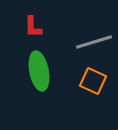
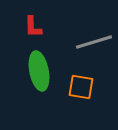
orange square: moved 12 px left, 6 px down; rotated 16 degrees counterclockwise
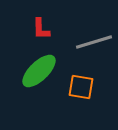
red L-shape: moved 8 px right, 2 px down
green ellipse: rotated 57 degrees clockwise
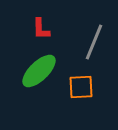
gray line: rotated 51 degrees counterclockwise
orange square: rotated 12 degrees counterclockwise
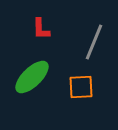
green ellipse: moved 7 px left, 6 px down
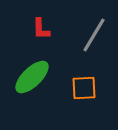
gray line: moved 7 px up; rotated 9 degrees clockwise
orange square: moved 3 px right, 1 px down
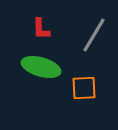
green ellipse: moved 9 px right, 10 px up; rotated 60 degrees clockwise
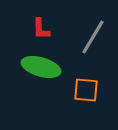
gray line: moved 1 px left, 2 px down
orange square: moved 2 px right, 2 px down; rotated 8 degrees clockwise
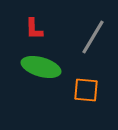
red L-shape: moved 7 px left
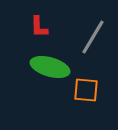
red L-shape: moved 5 px right, 2 px up
green ellipse: moved 9 px right
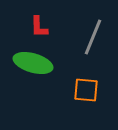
gray line: rotated 9 degrees counterclockwise
green ellipse: moved 17 px left, 4 px up
